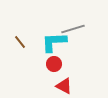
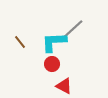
gray line: rotated 25 degrees counterclockwise
red circle: moved 2 px left
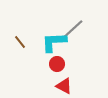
red circle: moved 5 px right
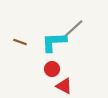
brown line: rotated 32 degrees counterclockwise
red circle: moved 5 px left, 5 px down
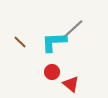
brown line: rotated 24 degrees clockwise
red circle: moved 3 px down
red triangle: moved 7 px right, 2 px up; rotated 12 degrees clockwise
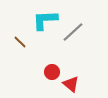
gray line: moved 3 px down
cyan L-shape: moved 9 px left, 22 px up
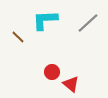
gray line: moved 15 px right, 9 px up
brown line: moved 2 px left, 5 px up
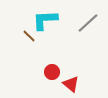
brown line: moved 11 px right, 1 px up
